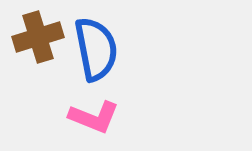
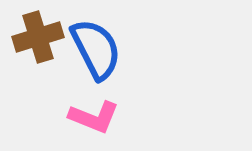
blue semicircle: rotated 16 degrees counterclockwise
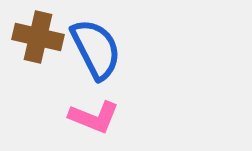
brown cross: rotated 30 degrees clockwise
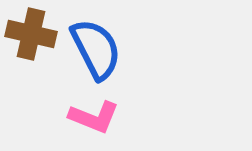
brown cross: moved 7 px left, 3 px up
